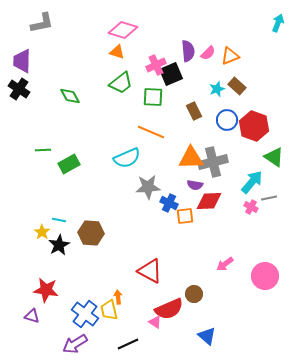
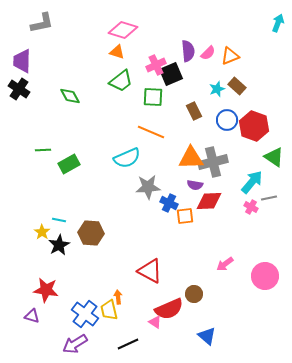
green trapezoid at (121, 83): moved 2 px up
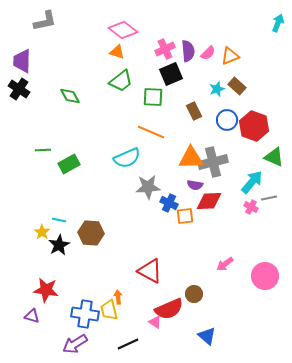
gray L-shape at (42, 23): moved 3 px right, 2 px up
pink diamond at (123, 30): rotated 20 degrees clockwise
pink cross at (156, 65): moved 9 px right, 16 px up
green triangle at (274, 157): rotated 10 degrees counterclockwise
blue cross at (85, 314): rotated 28 degrees counterclockwise
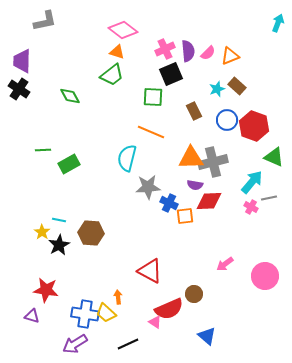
green trapezoid at (121, 81): moved 9 px left, 6 px up
cyan semicircle at (127, 158): rotated 128 degrees clockwise
yellow trapezoid at (109, 310): moved 3 px left, 3 px down; rotated 35 degrees counterclockwise
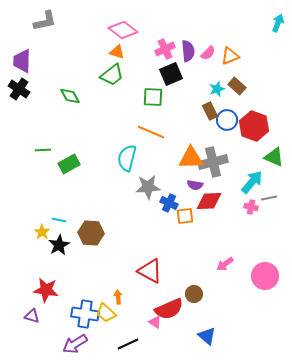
brown rectangle at (194, 111): moved 16 px right
pink cross at (251, 207): rotated 16 degrees counterclockwise
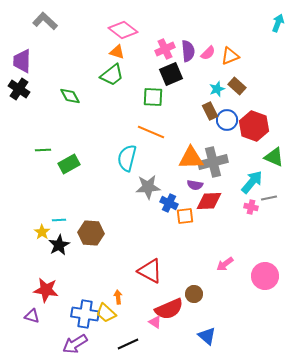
gray L-shape at (45, 21): rotated 125 degrees counterclockwise
cyan line at (59, 220): rotated 16 degrees counterclockwise
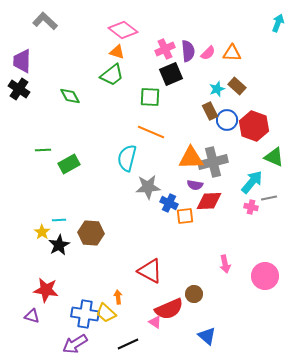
orange triangle at (230, 56): moved 2 px right, 3 px up; rotated 24 degrees clockwise
green square at (153, 97): moved 3 px left
pink arrow at (225, 264): rotated 66 degrees counterclockwise
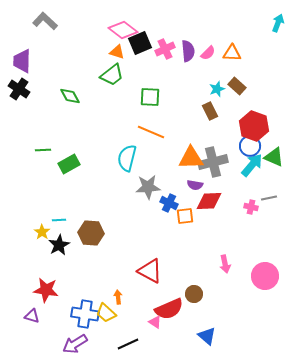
black square at (171, 74): moved 31 px left, 31 px up
blue circle at (227, 120): moved 23 px right, 26 px down
cyan arrow at (252, 182): moved 17 px up
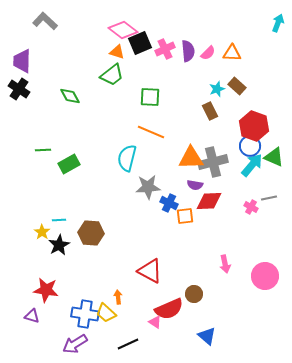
pink cross at (251, 207): rotated 16 degrees clockwise
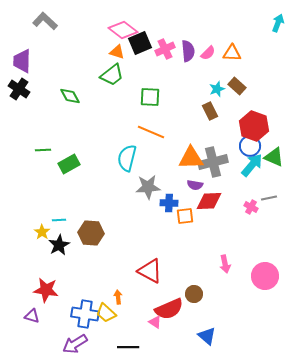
blue cross at (169, 203): rotated 24 degrees counterclockwise
black line at (128, 344): moved 3 px down; rotated 25 degrees clockwise
